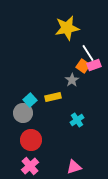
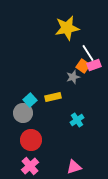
gray star: moved 1 px right, 3 px up; rotated 16 degrees clockwise
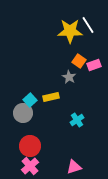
yellow star: moved 3 px right, 3 px down; rotated 10 degrees clockwise
white line: moved 28 px up
orange square: moved 4 px left, 5 px up
gray star: moved 4 px left; rotated 24 degrees counterclockwise
yellow rectangle: moved 2 px left
red circle: moved 1 px left, 6 px down
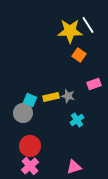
orange square: moved 6 px up
pink rectangle: moved 19 px down
gray star: moved 1 px left, 19 px down; rotated 16 degrees counterclockwise
cyan square: rotated 24 degrees counterclockwise
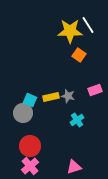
pink rectangle: moved 1 px right, 6 px down
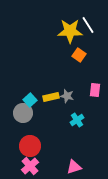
pink rectangle: rotated 64 degrees counterclockwise
gray star: moved 1 px left
cyan square: rotated 24 degrees clockwise
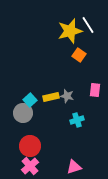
yellow star: rotated 15 degrees counterclockwise
cyan cross: rotated 16 degrees clockwise
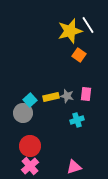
pink rectangle: moved 9 px left, 4 px down
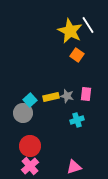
yellow star: rotated 30 degrees counterclockwise
orange square: moved 2 px left
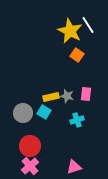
cyan square: moved 14 px right, 12 px down; rotated 16 degrees counterclockwise
